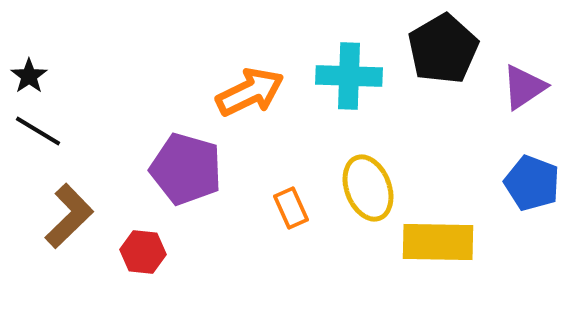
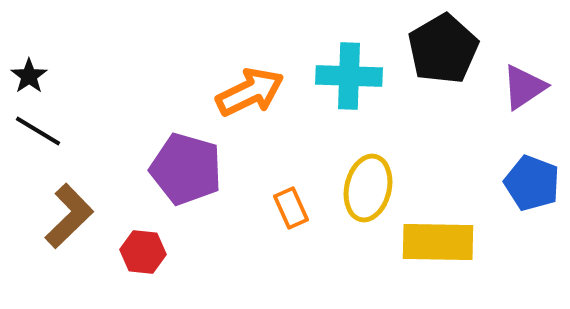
yellow ellipse: rotated 34 degrees clockwise
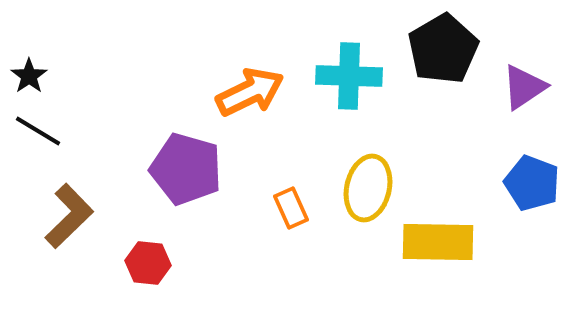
red hexagon: moved 5 px right, 11 px down
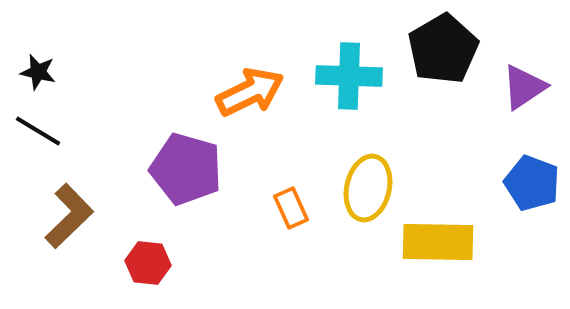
black star: moved 9 px right, 4 px up; rotated 24 degrees counterclockwise
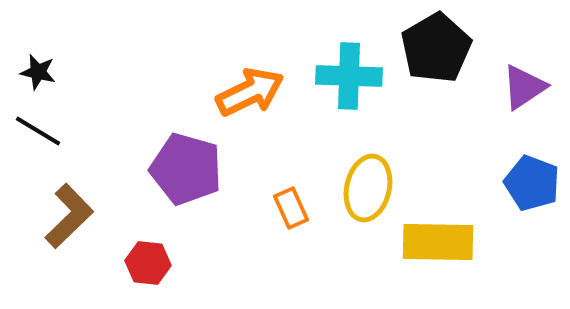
black pentagon: moved 7 px left, 1 px up
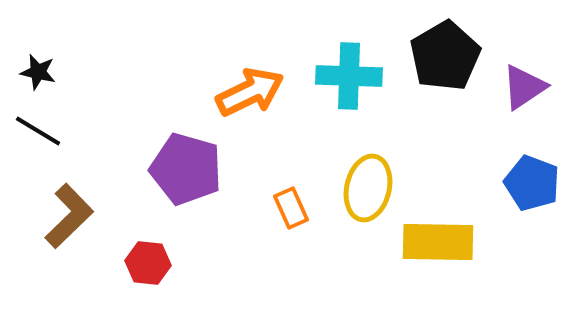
black pentagon: moved 9 px right, 8 px down
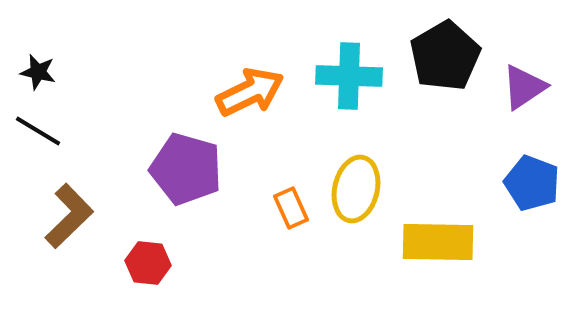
yellow ellipse: moved 12 px left, 1 px down
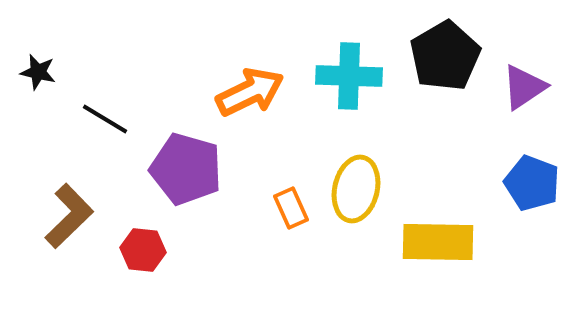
black line: moved 67 px right, 12 px up
red hexagon: moved 5 px left, 13 px up
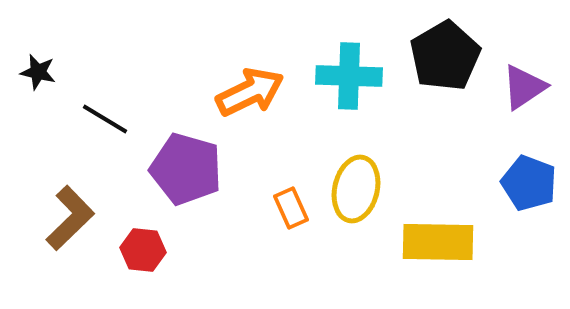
blue pentagon: moved 3 px left
brown L-shape: moved 1 px right, 2 px down
